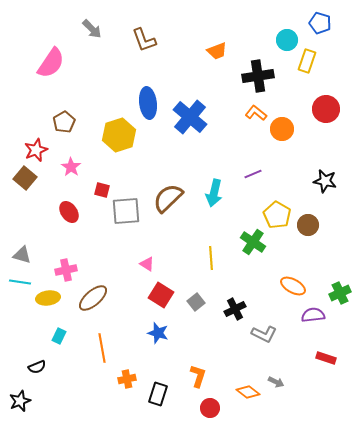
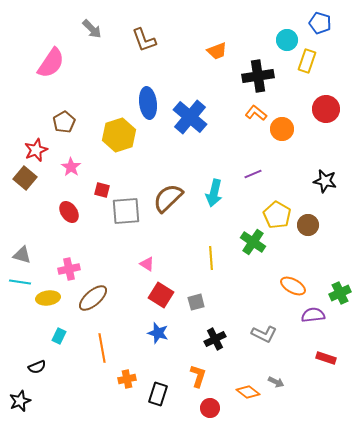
pink cross at (66, 270): moved 3 px right, 1 px up
gray square at (196, 302): rotated 24 degrees clockwise
black cross at (235, 309): moved 20 px left, 30 px down
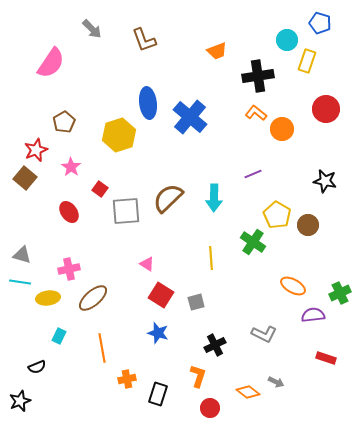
red square at (102, 190): moved 2 px left, 1 px up; rotated 21 degrees clockwise
cyan arrow at (214, 193): moved 5 px down; rotated 12 degrees counterclockwise
black cross at (215, 339): moved 6 px down
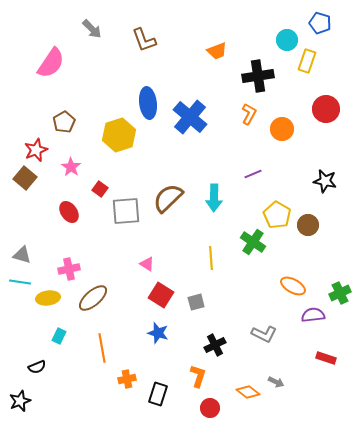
orange L-shape at (256, 113): moved 7 px left, 1 px down; rotated 80 degrees clockwise
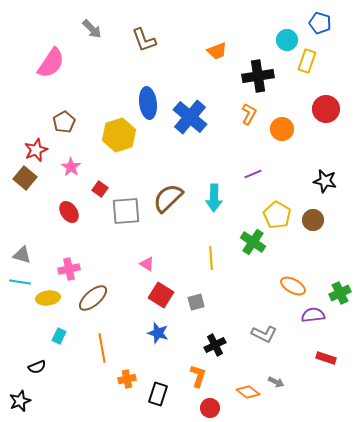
brown circle at (308, 225): moved 5 px right, 5 px up
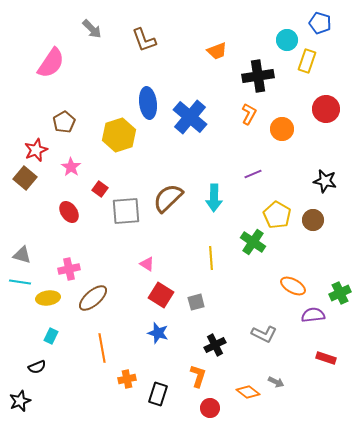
cyan rectangle at (59, 336): moved 8 px left
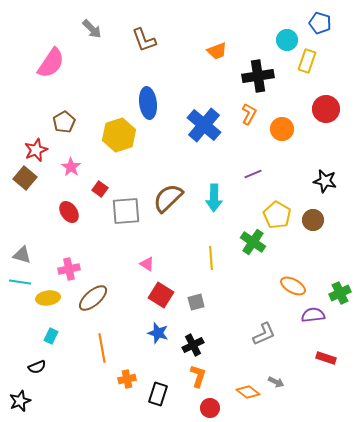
blue cross at (190, 117): moved 14 px right, 8 px down
gray L-shape at (264, 334): rotated 50 degrees counterclockwise
black cross at (215, 345): moved 22 px left
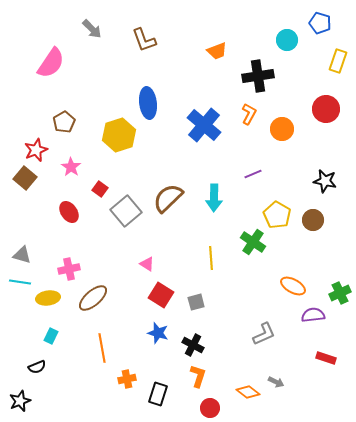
yellow rectangle at (307, 61): moved 31 px right
gray square at (126, 211): rotated 36 degrees counterclockwise
black cross at (193, 345): rotated 35 degrees counterclockwise
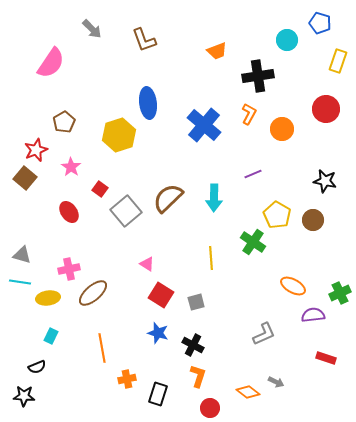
brown ellipse at (93, 298): moved 5 px up
black star at (20, 401): moved 4 px right, 5 px up; rotated 25 degrees clockwise
